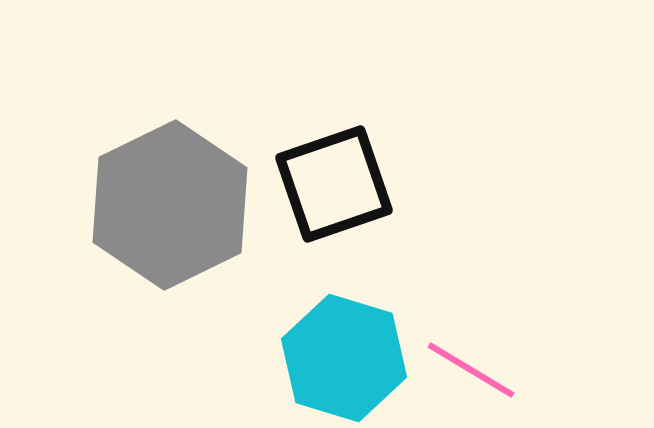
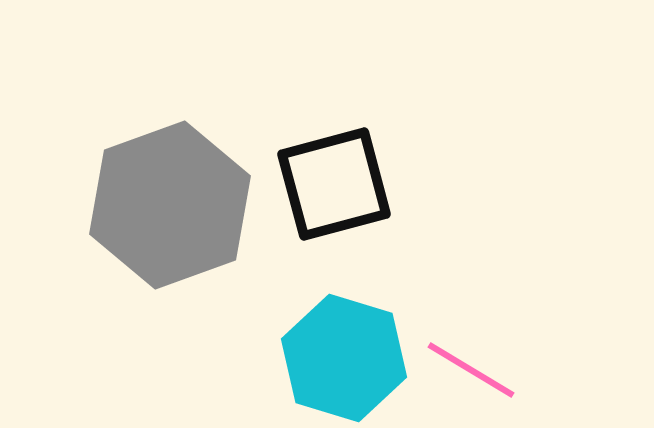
black square: rotated 4 degrees clockwise
gray hexagon: rotated 6 degrees clockwise
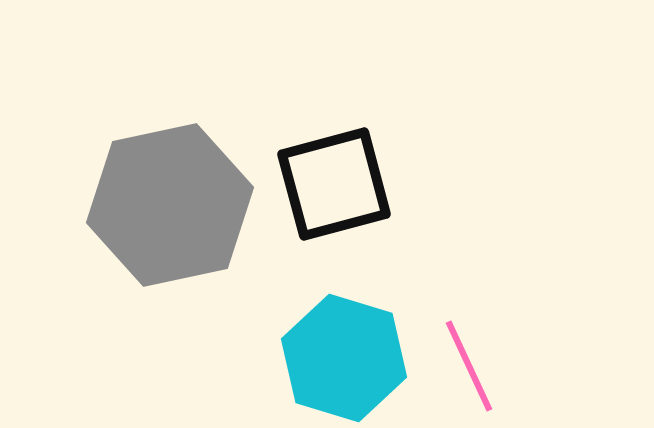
gray hexagon: rotated 8 degrees clockwise
pink line: moved 2 px left, 4 px up; rotated 34 degrees clockwise
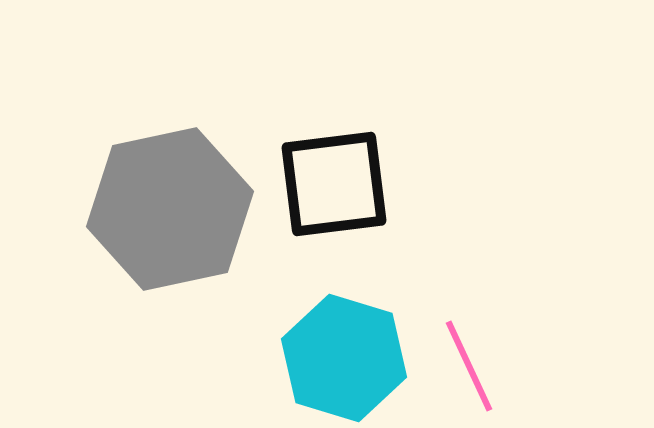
black square: rotated 8 degrees clockwise
gray hexagon: moved 4 px down
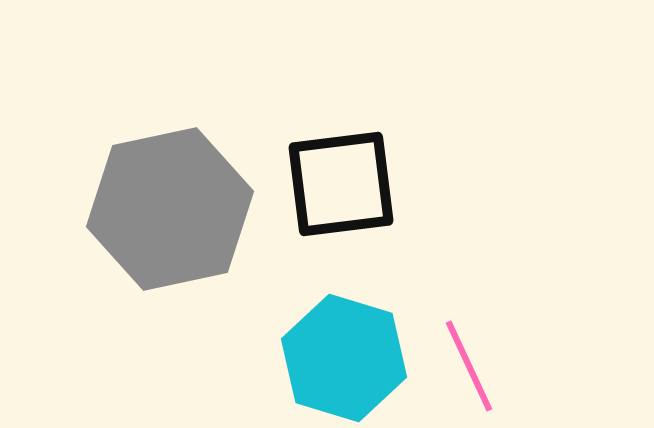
black square: moved 7 px right
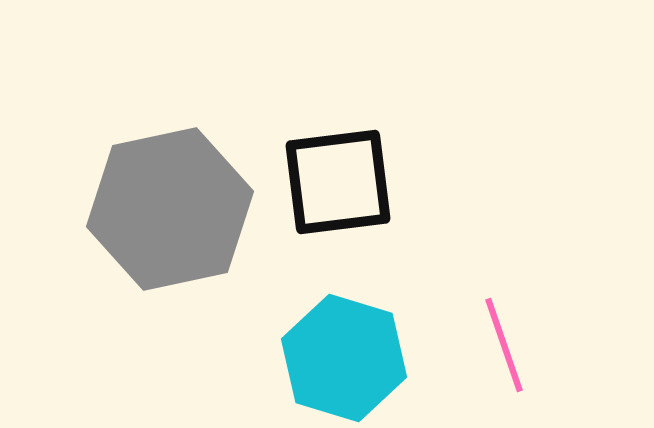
black square: moved 3 px left, 2 px up
pink line: moved 35 px right, 21 px up; rotated 6 degrees clockwise
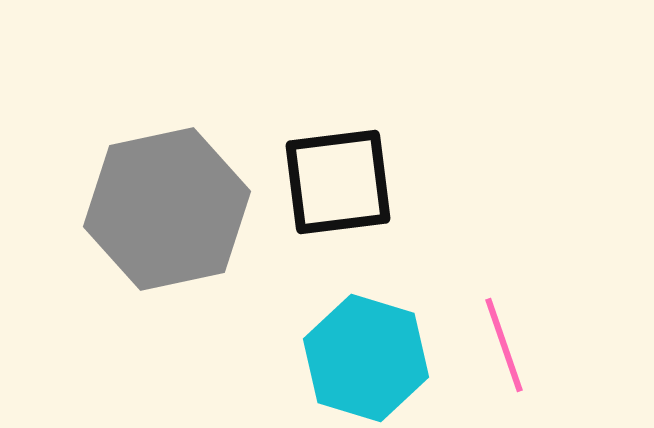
gray hexagon: moved 3 px left
cyan hexagon: moved 22 px right
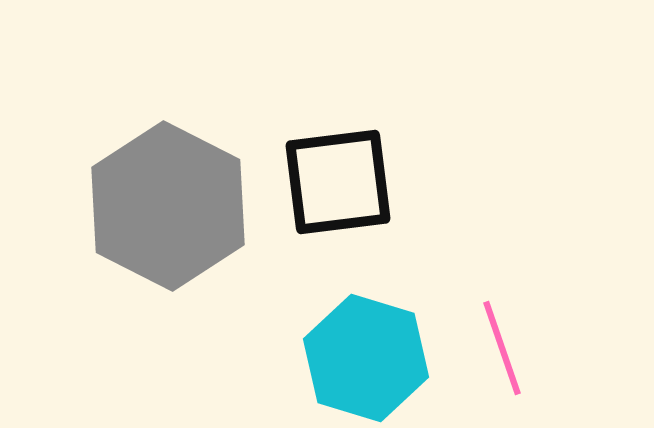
gray hexagon: moved 1 px right, 3 px up; rotated 21 degrees counterclockwise
pink line: moved 2 px left, 3 px down
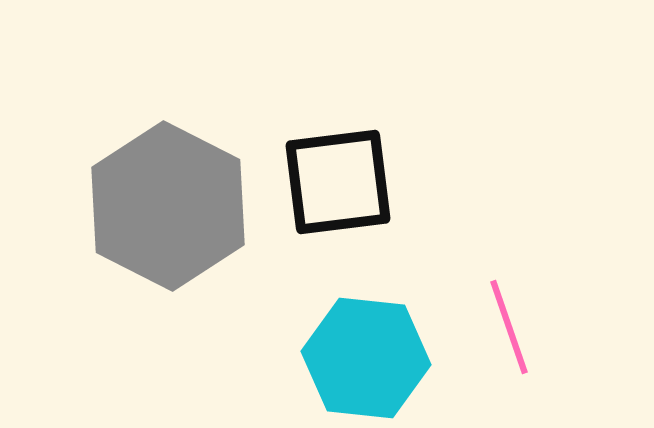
pink line: moved 7 px right, 21 px up
cyan hexagon: rotated 11 degrees counterclockwise
